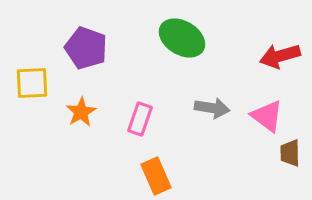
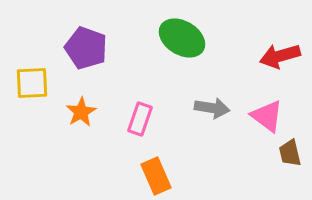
brown trapezoid: rotated 12 degrees counterclockwise
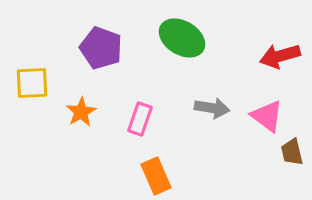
purple pentagon: moved 15 px right
brown trapezoid: moved 2 px right, 1 px up
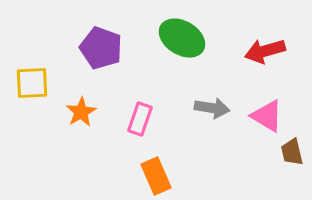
red arrow: moved 15 px left, 5 px up
pink triangle: rotated 6 degrees counterclockwise
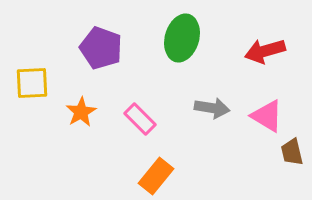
green ellipse: rotated 75 degrees clockwise
pink rectangle: rotated 64 degrees counterclockwise
orange rectangle: rotated 63 degrees clockwise
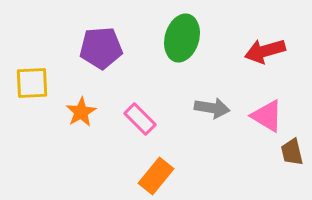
purple pentagon: rotated 24 degrees counterclockwise
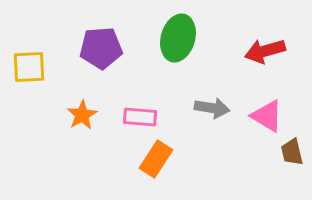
green ellipse: moved 4 px left
yellow square: moved 3 px left, 16 px up
orange star: moved 1 px right, 3 px down
pink rectangle: moved 2 px up; rotated 40 degrees counterclockwise
orange rectangle: moved 17 px up; rotated 6 degrees counterclockwise
